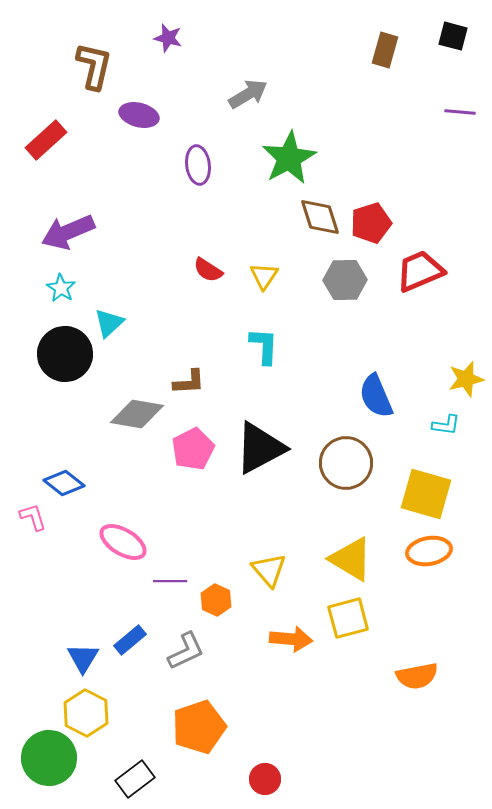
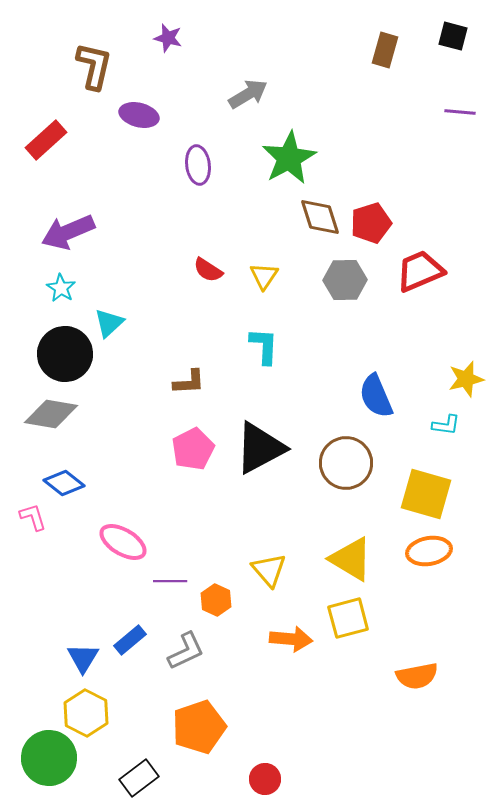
gray diamond at (137, 414): moved 86 px left
black rectangle at (135, 779): moved 4 px right, 1 px up
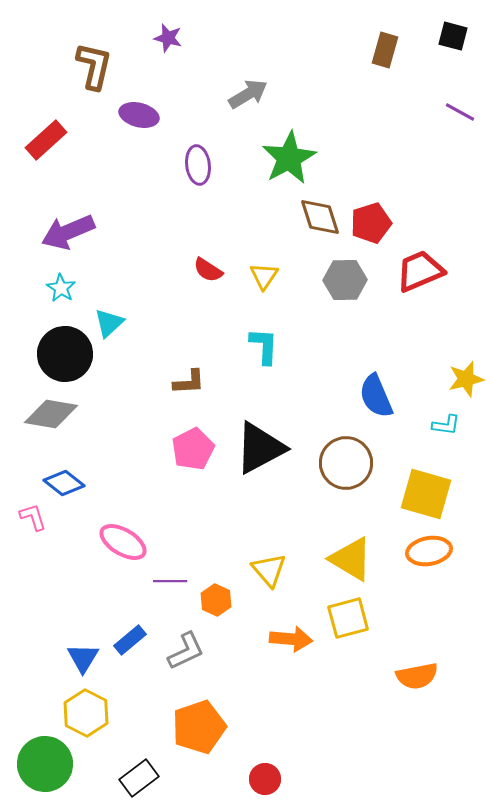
purple line at (460, 112): rotated 24 degrees clockwise
green circle at (49, 758): moved 4 px left, 6 px down
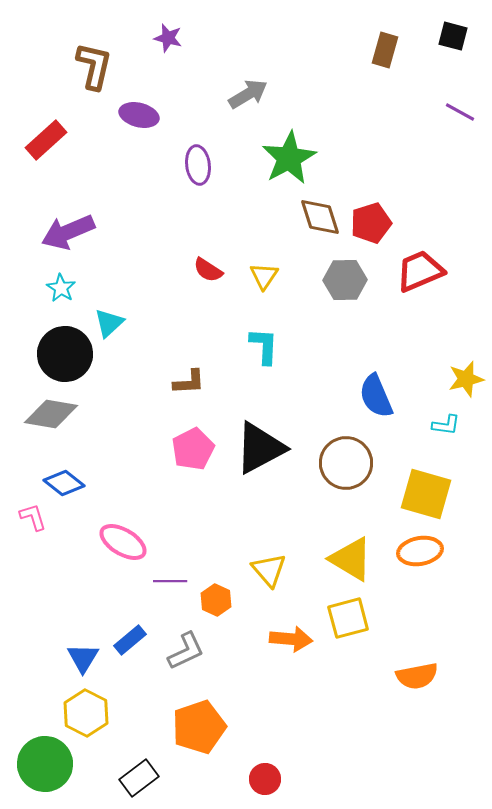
orange ellipse at (429, 551): moved 9 px left
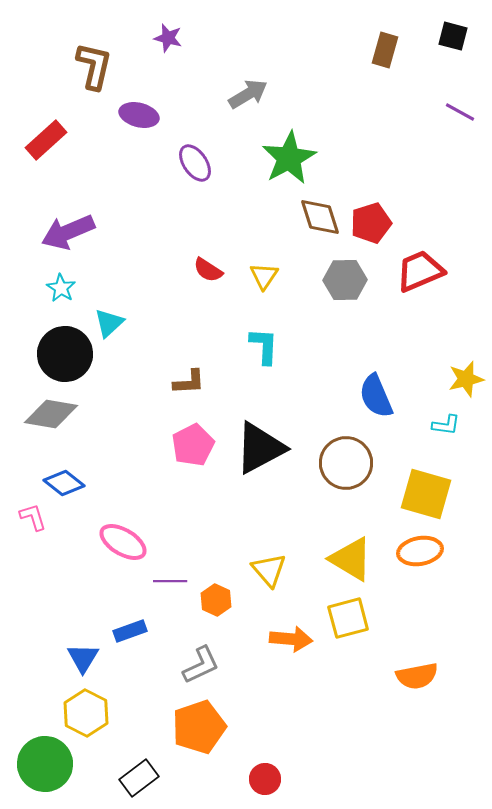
purple ellipse at (198, 165): moved 3 px left, 2 px up; rotated 27 degrees counterclockwise
pink pentagon at (193, 449): moved 4 px up
blue rectangle at (130, 640): moved 9 px up; rotated 20 degrees clockwise
gray L-shape at (186, 651): moved 15 px right, 14 px down
